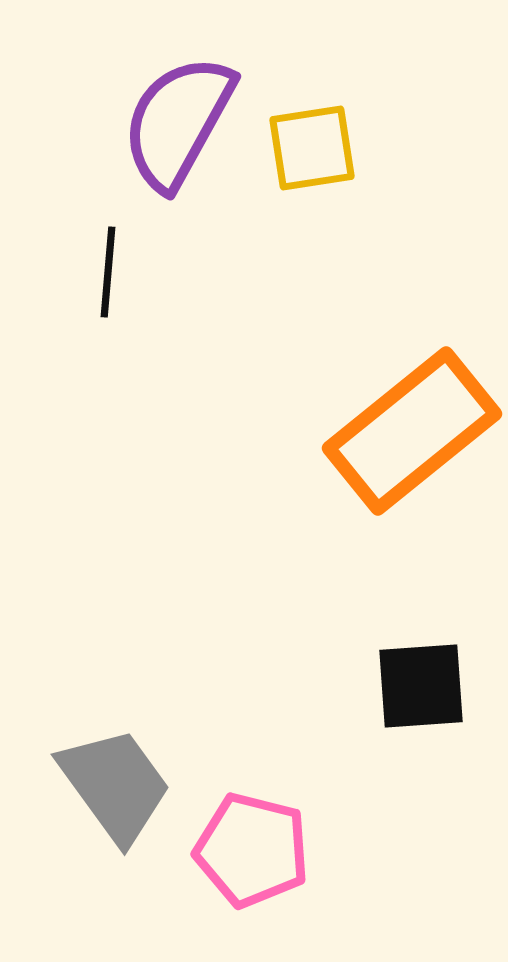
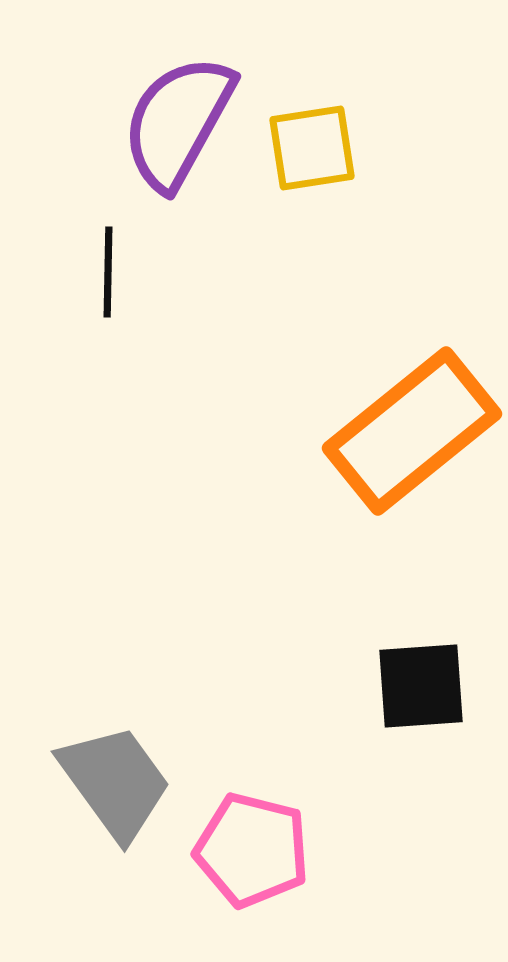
black line: rotated 4 degrees counterclockwise
gray trapezoid: moved 3 px up
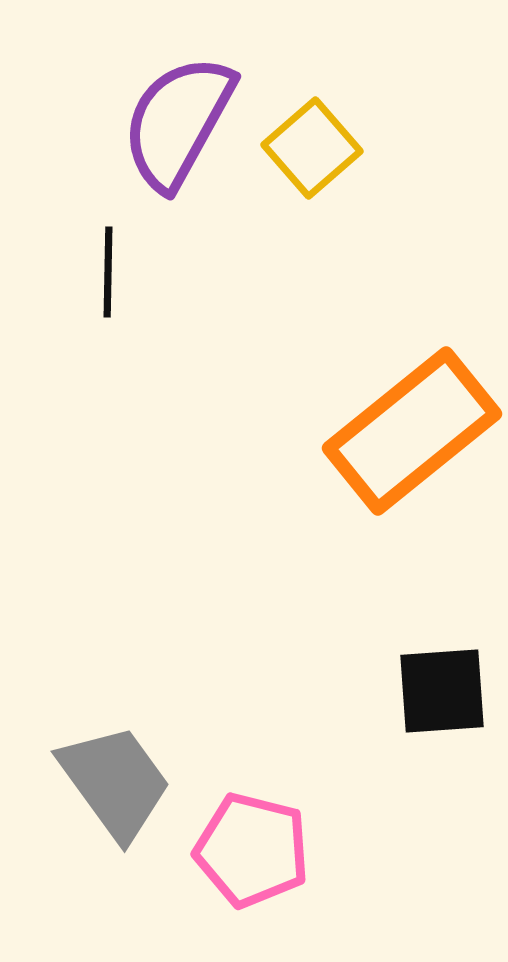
yellow square: rotated 32 degrees counterclockwise
black square: moved 21 px right, 5 px down
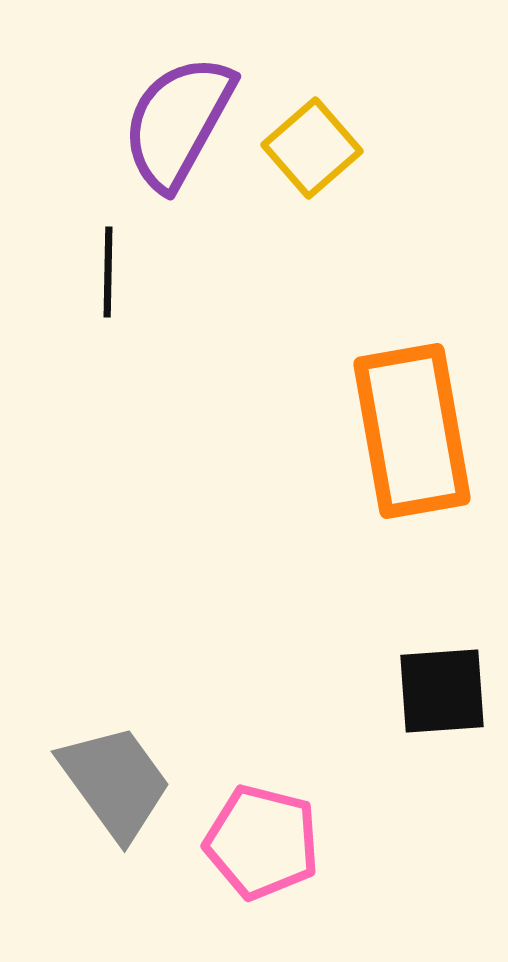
orange rectangle: rotated 61 degrees counterclockwise
pink pentagon: moved 10 px right, 8 px up
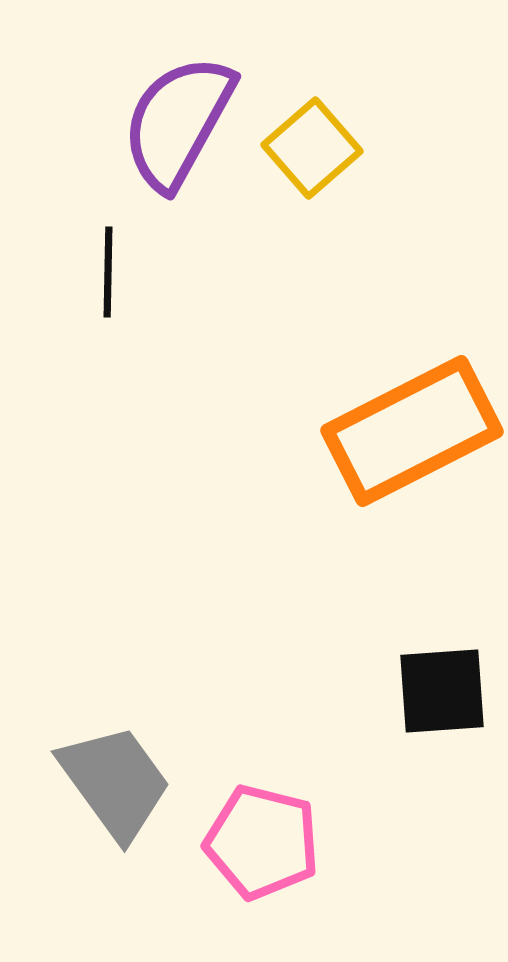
orange rectangle: rotated 73 degrees clockwise
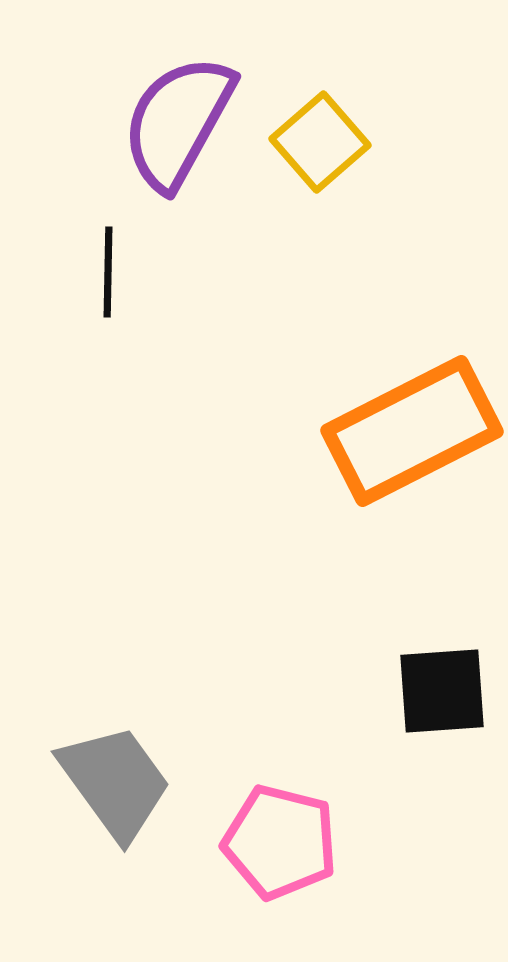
yellow square: moved 8 px right, 6 px up
pink pentagon: moved 18 px right
